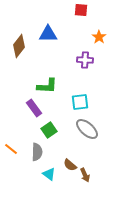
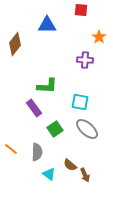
blue triangle: moved 1 px left, 9 px up
brown diamond: moved 4 px left, 2 px up
cyan square: rotated 18 degrees clockwise
green square: moved 6 px right, 1 px up
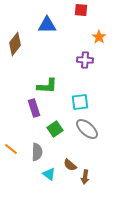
cyan square: rotated 18 degrees counterclockwise
purple rectangle: rotated 18 degrees clockwise
brown arrow: moved 2 px down; rotated 32 degrees clockwise
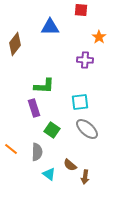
blue triangle: moved 3 px right, 2 px down
green L-shape: moved 3 px left
green square: moved 3 px left, 1 px down; rotated 21 degrees counterclockwise
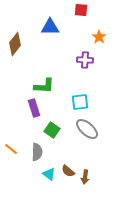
brown semicircle: moved 2 px left, 6 px down
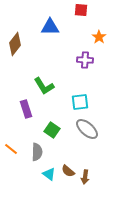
green L-shape: rotated 55 degrees clockwise
purple rectangle: moved 8 px left, 1 px down
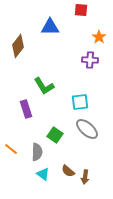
brown diamond: moved 3 px right, 2 px down
purple cross: moved 5 px right
green square: moved 3 px right, 5 px down
cyan triangle: moved 6 px left
